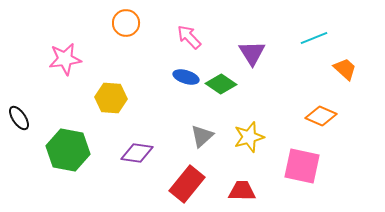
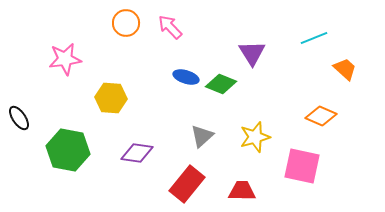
pink arrow: moved 19 px left, 10 px up
green diamond: rotated 12 degrees counterclockwise
yellow star: moved 6 px right
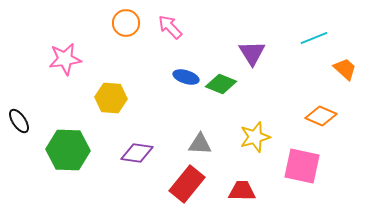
black ellipse: moved 3 px down
gray triangle: moved 2 px left, 8 px down; rotated 45 degrees clockwise
green hexagon: rotated 9 degrees counterclockwise
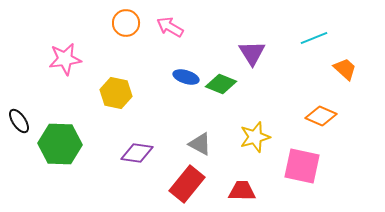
pink arrow: rotated 16 degrees counterclockwise
yellow hexagon: moved 5 px right, 5 px up; rotated 8 degrees clockwise
gray triangle: rotated 25 degrees clockwise
green hexagon: moved 8 px left, 6 px up
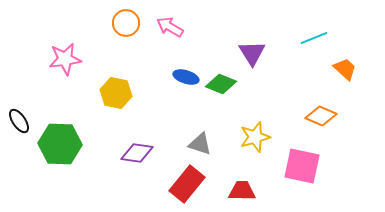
gray triangle: rotated 10 degrees counterclockwise
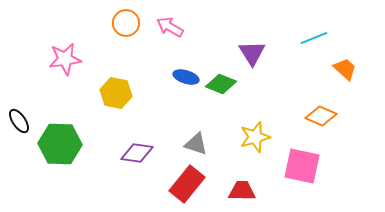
gray triangle: moved 4 px left
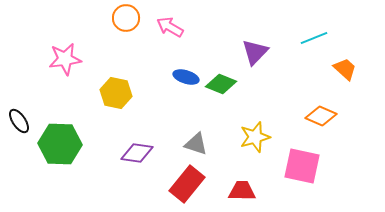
orange circle: moved 5 px up
purple triangle: moved 3 px right, 1 px up; rotated 16 degrees clockwise
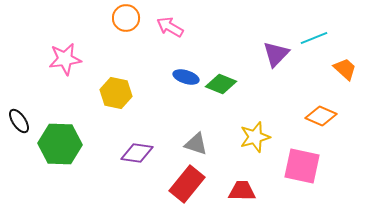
purple triangle: moved 21 px right, 2 px down
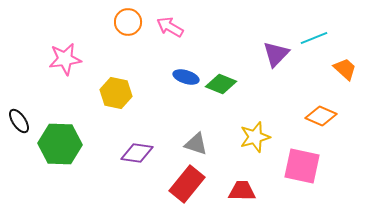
orange circle: moved 2 px right, 4 px down
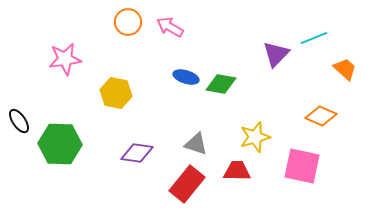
green diamond: rotated 12 degrees counterclockwise
red trapezoid: moved 5 px left, 20 px up
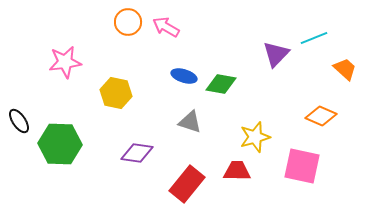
pink arrow: moved 4 px left
pink star: moved 3 px down
blue ellipse: moved 2 px left, 1 px up
gray triangle: moved 6 px left, 22 px up
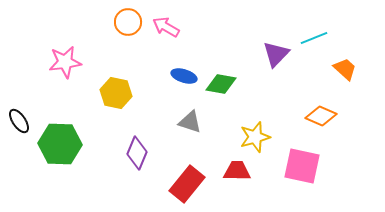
purple diamond: rotated 76 degrees counterclockwise
